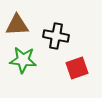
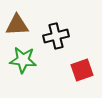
black cross: rotated 25 degrees counterclockwise
red square: moved 5 px right, 2 px down
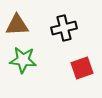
black cross: moved 8 px right, 8 px up
red square: moved 2 px up
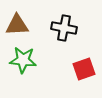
black cross: rotated 25 degrees clockwise
red square: moved 2 px right, 1 px down
